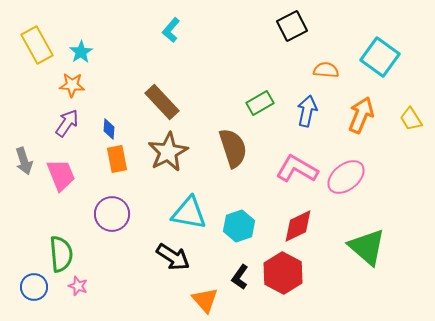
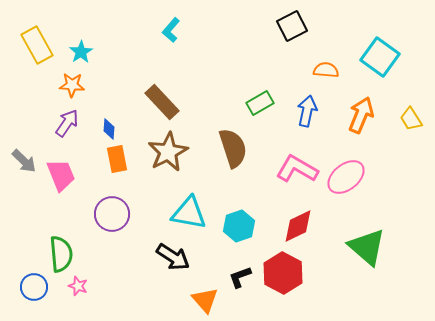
gray arrow: rotated 28 degrees counterclockwise
black L-shape: rotated 35 degrees clockwise
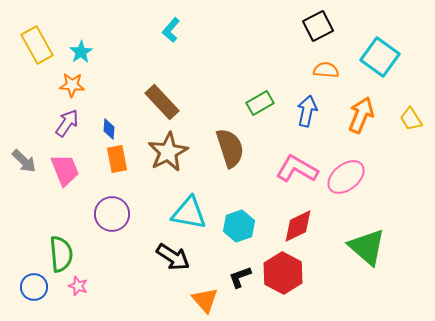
black square: moved 26 px right
brown semicircle: moved 3 px left
pink trapezoid: moved 4 px right, 5 px up
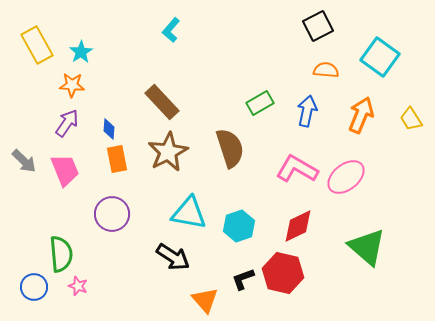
red hexagon: rotated 15 degrees counterclockwise
black L-shape: moved 3 px right, 2 px down
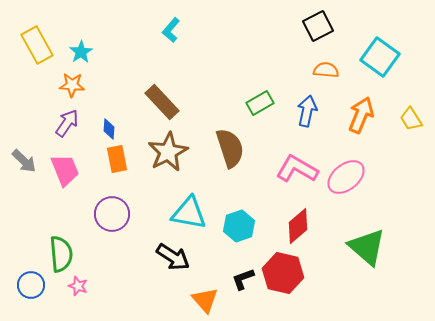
red diamond: rotated 15 degrees counterclockwise
blue circle: moved 3 px left, 2 px up
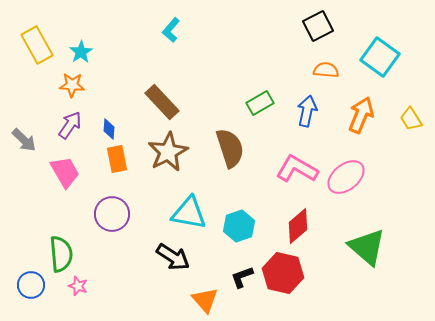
purple arrow: moved 3 px right, 2 px down
gray arrow: moved 21 px up
pink trapezoid: moved 2 px down; rotated 8 degrees counterclockwise
black L-shape: moved 1 px left, 2 px up
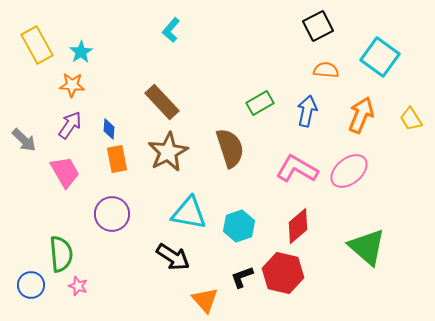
pink ellipse: moved 3 px right, 6 px up
